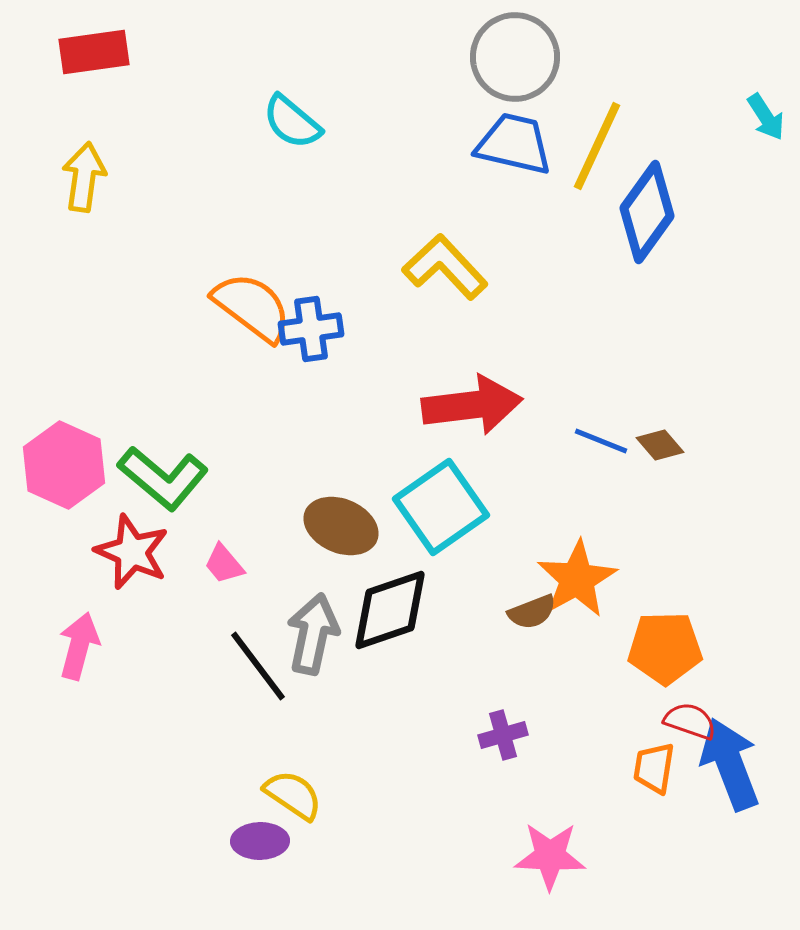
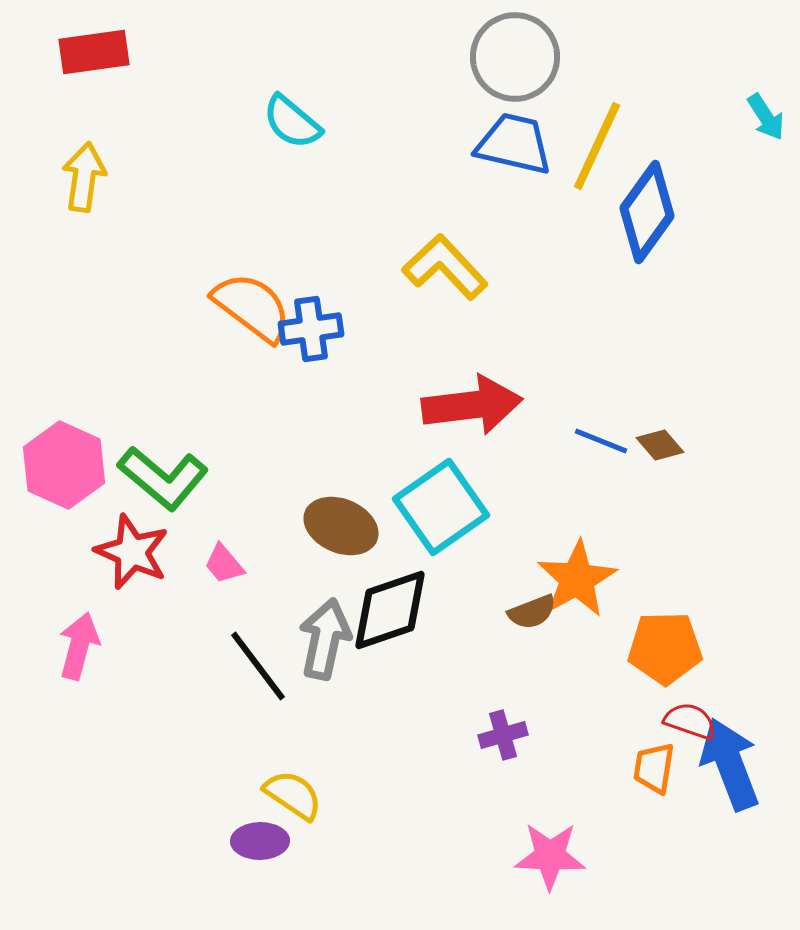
gray arrow: moved 12 px right, 5 px down
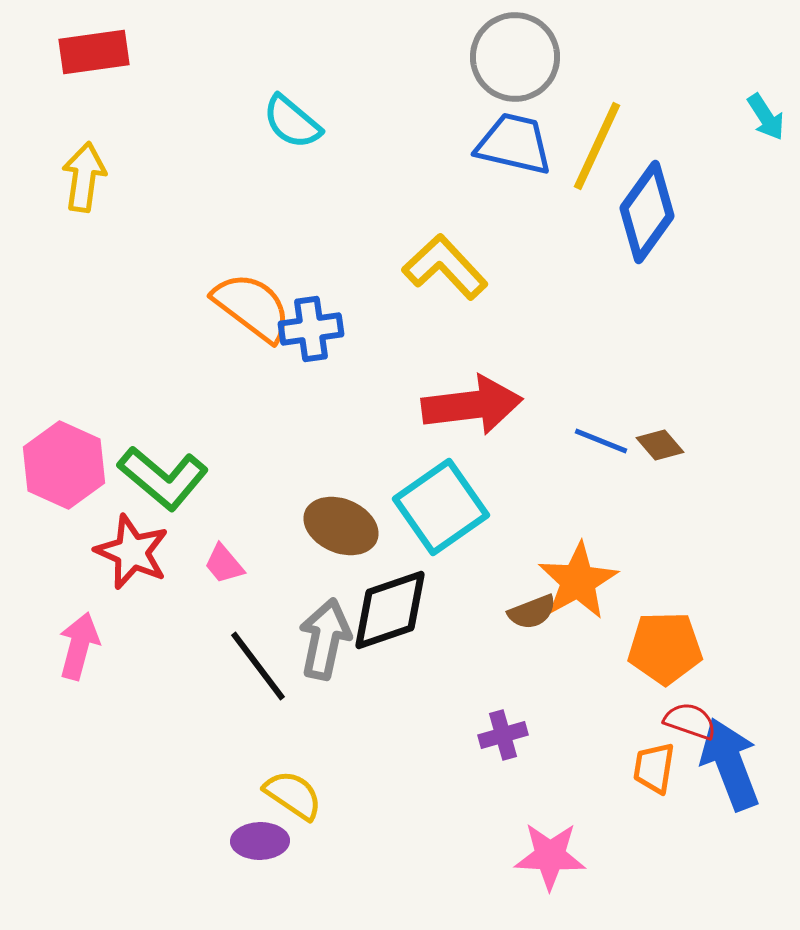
orange star: moved 1 px right, 2 px down
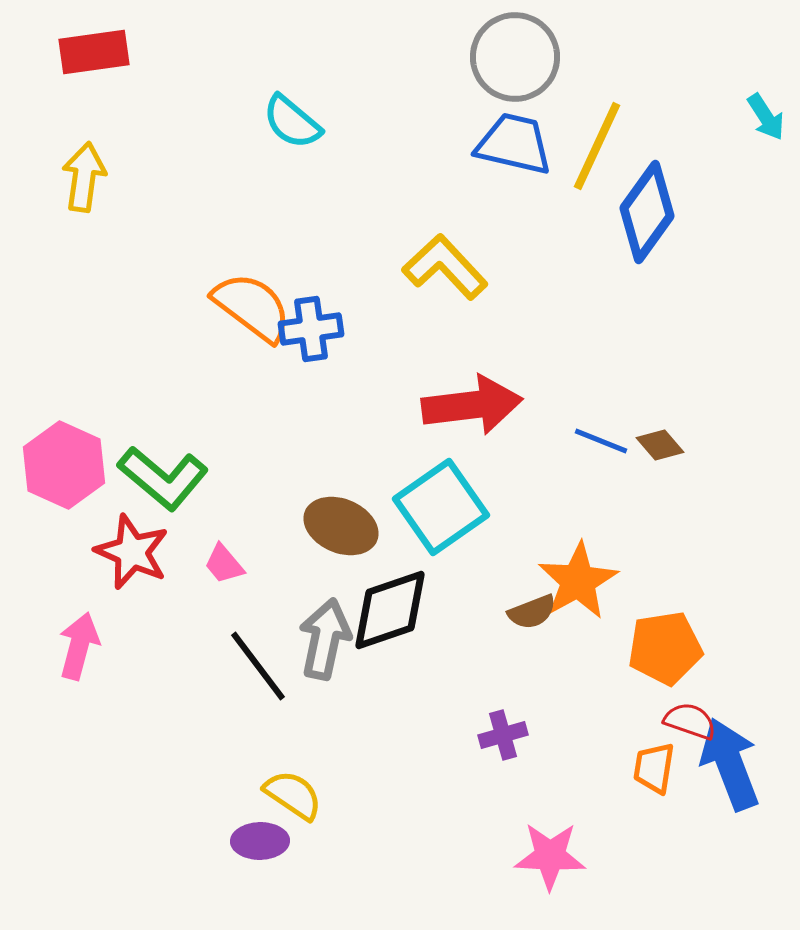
orange pentagon: rotated 8 degrees counterclockwise
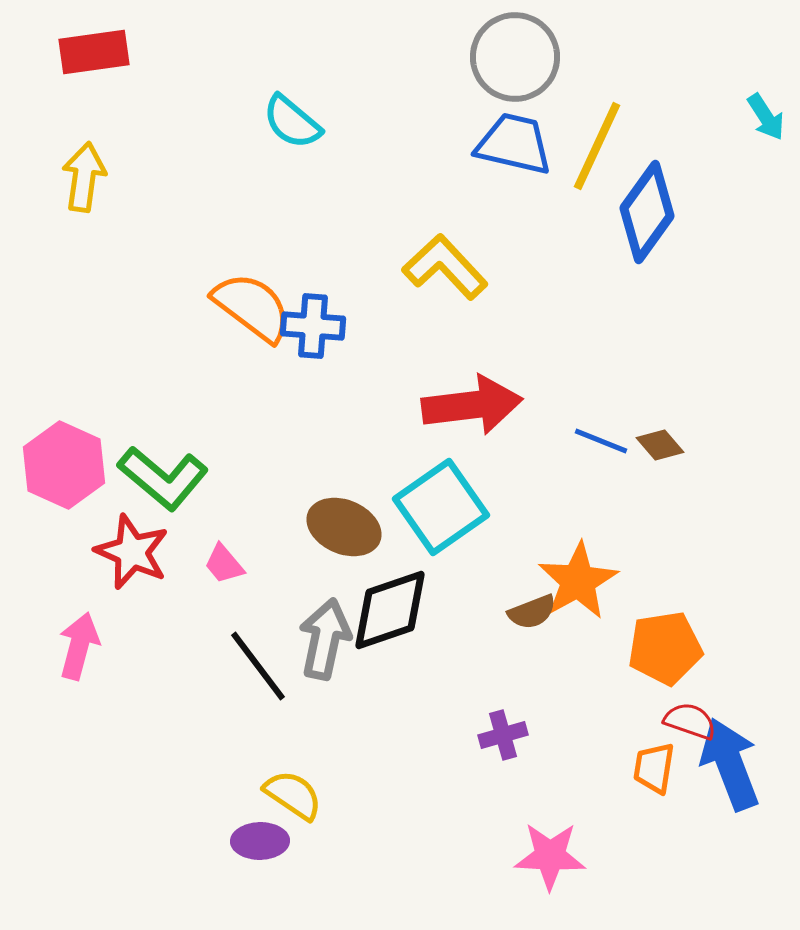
blue cross: moved 2 px right, 3 px up; rotated 12 degrees clockwise
brown ellipse: moved 3 px right, 1 px down
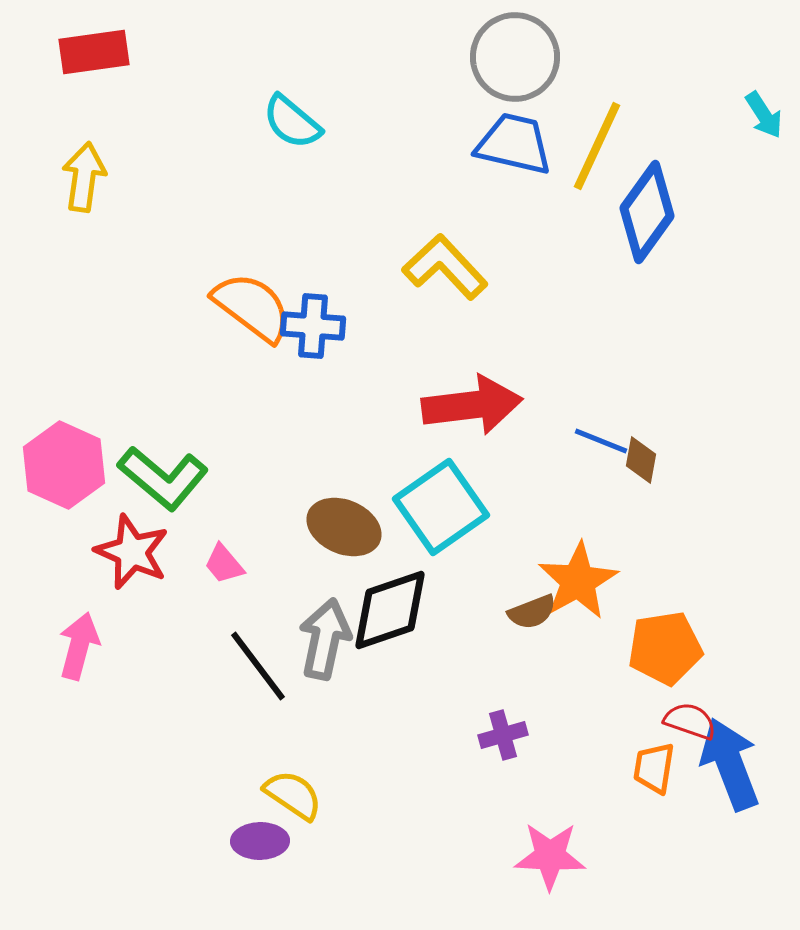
cyan arrow: moved 2 px left, 2 px up
brown diamond: moved 19 px left, 15 px down; rotated 51 degrees clockwise
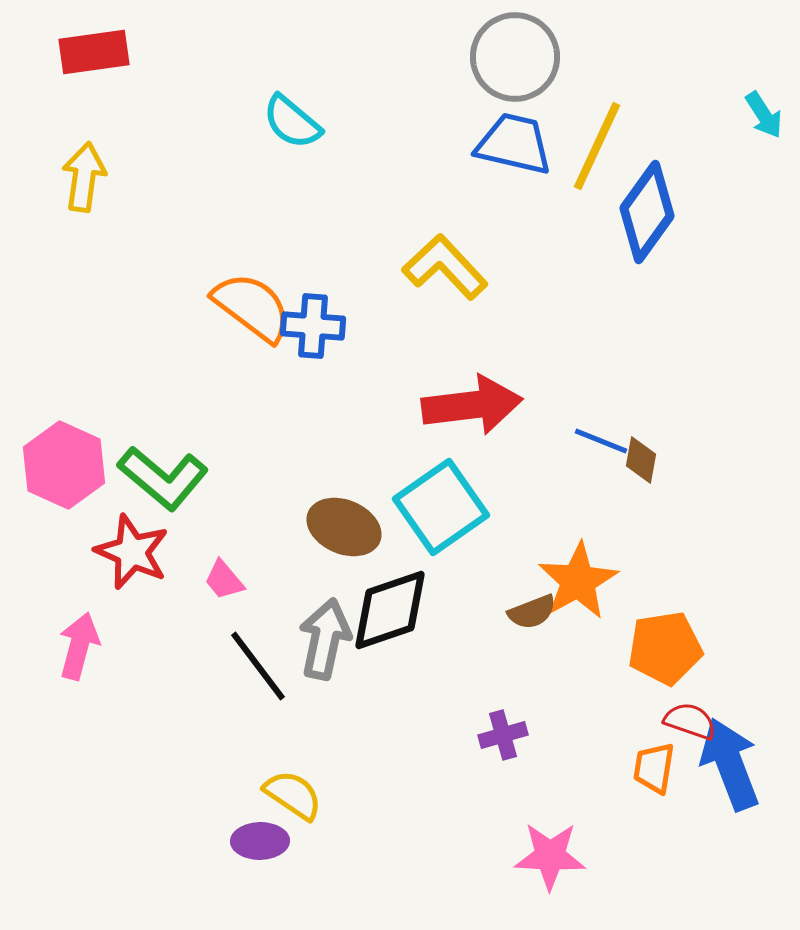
pink trapezoid: moved 16 px down
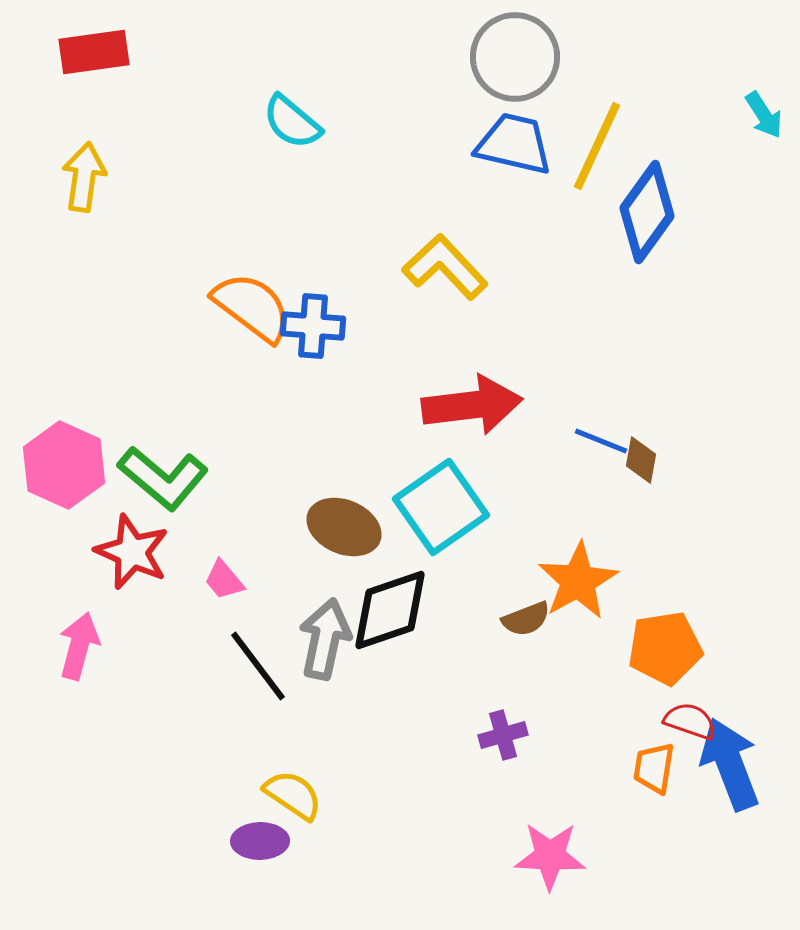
brown semicircle: moved 6 px left, 7 px down
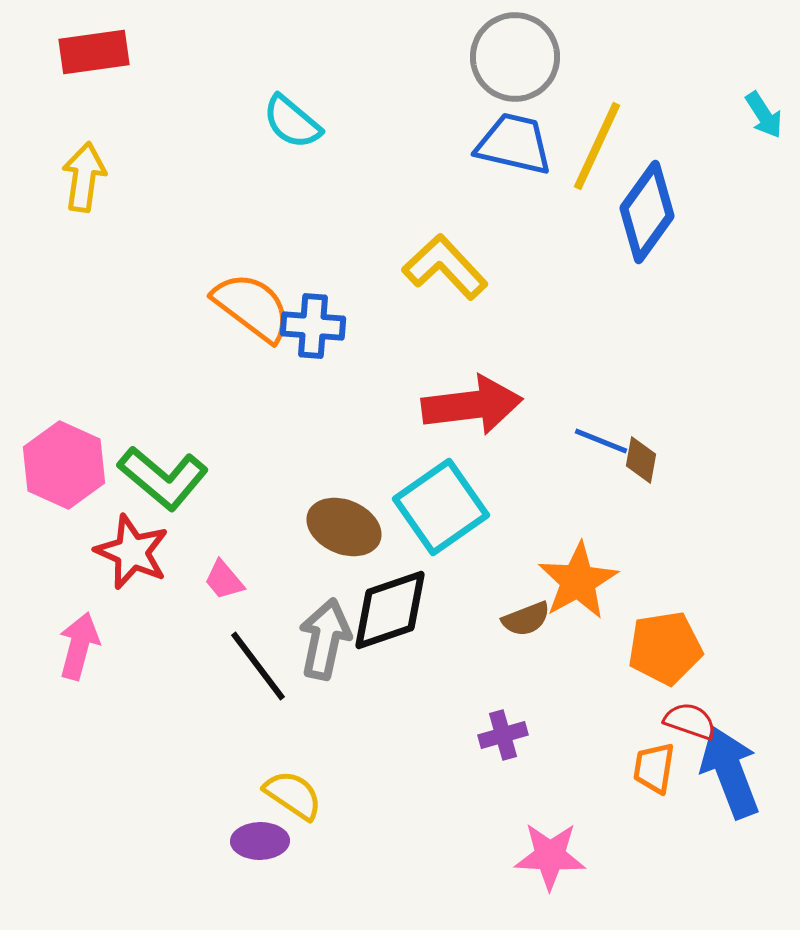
blue arrow: moved 8 px down
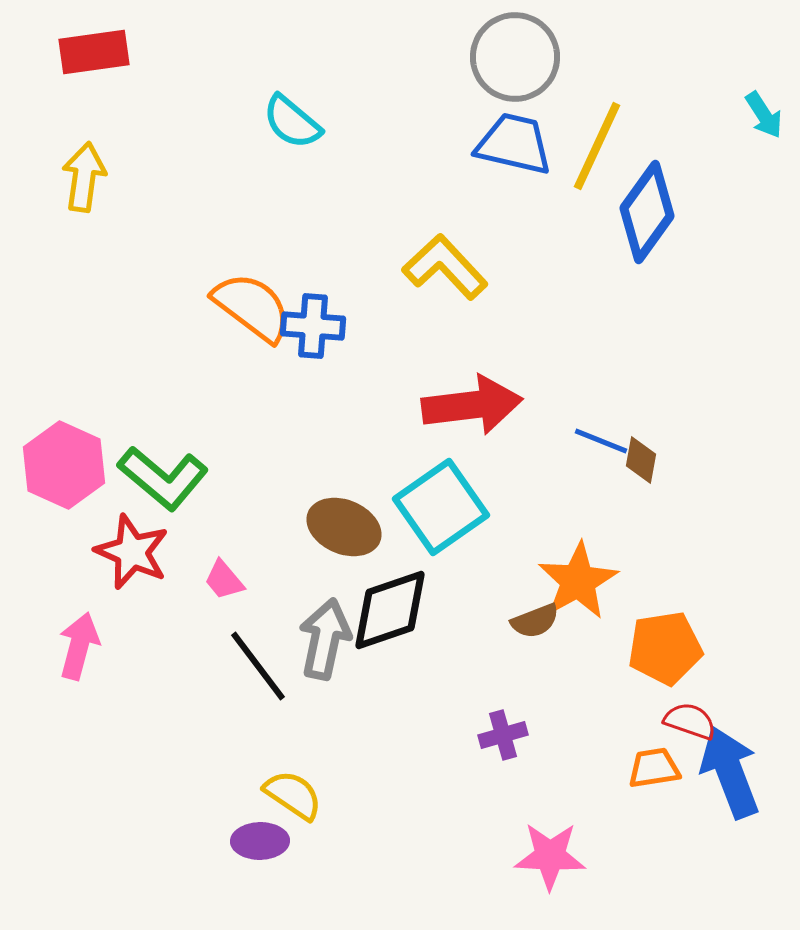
brown semicircle: moved 9 px right, 2 px down
orange trapezoid: rotated 72 degrees clockwise
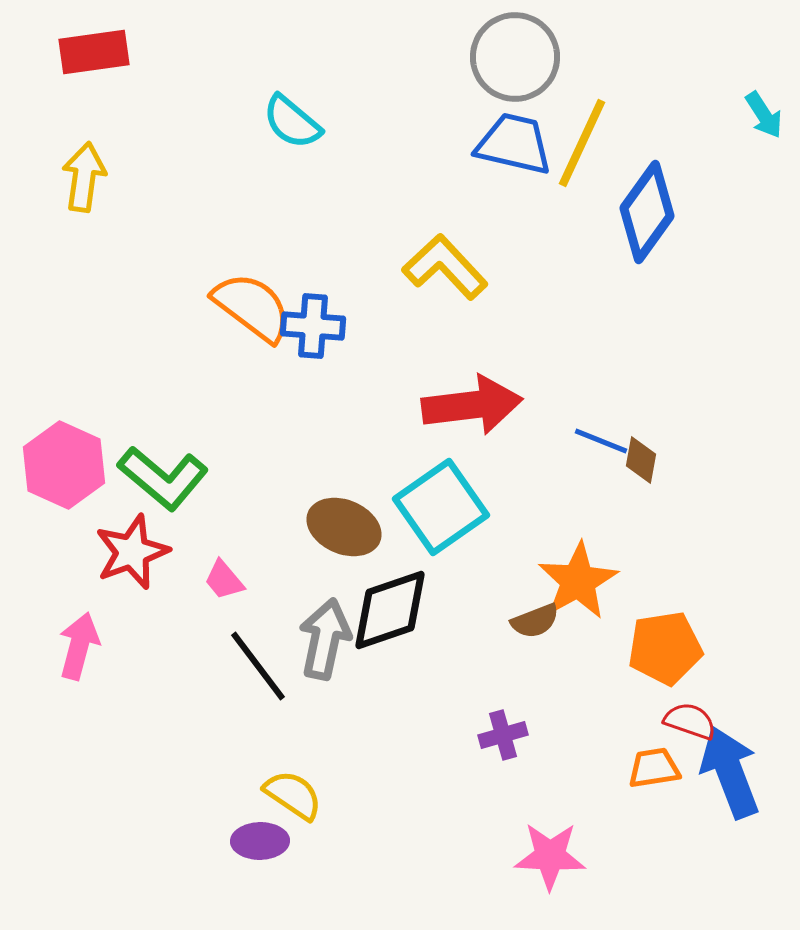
yellow line: moved 15 px left, 3 px up
red star: rotated 28 degrees clockwise
